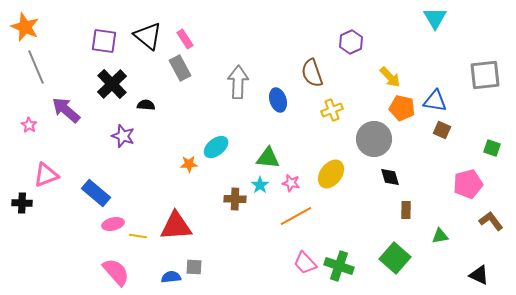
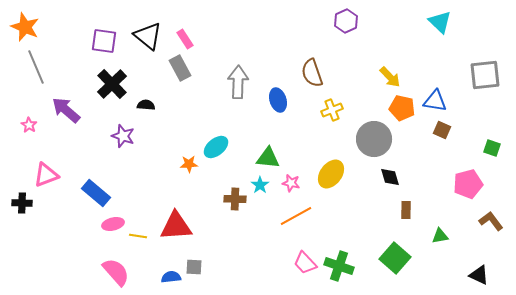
cyan triangle at (435, 18): moved 5 px right, 4 px down; rotated 15 degrees counterclockwise
purple hexagon at (351, 42): moved 5 px left, 21 px up
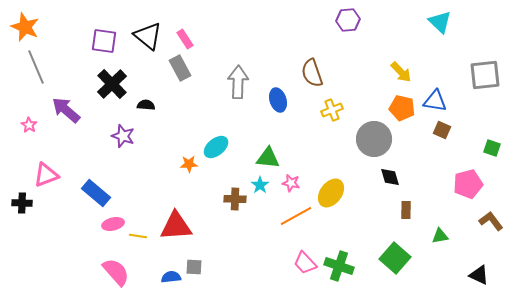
purple hexagon at (346, 21): moved 2 px right, 1 px up; rotated 20 degrees clockwise
yellow arrow at (390, 77): moved 11 px right, 5 px up
yellow ellipse at (331, 174): moved 19 px down
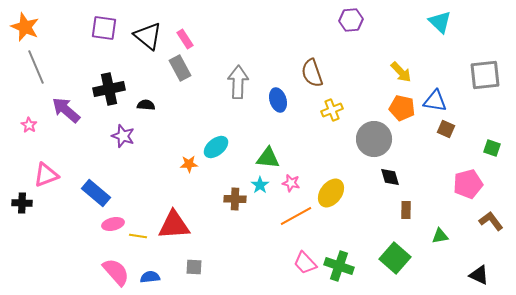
purple hexagon at (348, 20): moved 3 px right
purple square at (104, 41): moved 13 px up
black cross at (112, 84): moved 3 px left, 5 px down; rotated 32 degrees clockwise
brown square at (442, 130): moved 4 px right, 1 px up
red triangle at (176, 226): moved 2 px left, 1 px up
blue semicircle at (171, 277): moved 21 px left
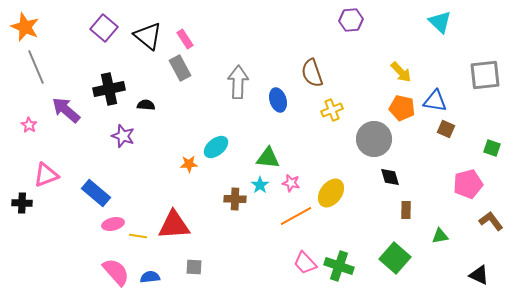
purple square at (104, 28): rotated 32 degrees clockwise
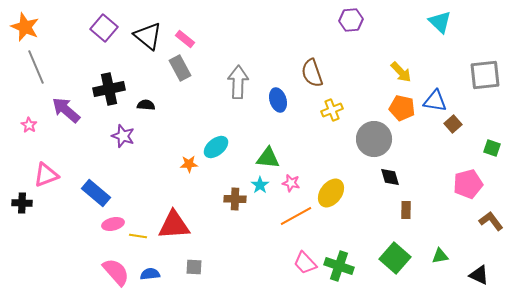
pink rectangle at (185, 39): rotated 18 degrees counterclockwise
brown square at (446, 129): moved 7 px right, 5 px up; rotated 24 degrees clockwise
green triangle at (440, 236): moved 20 px down
blue semicircle at (150, 277): moved 3 px up
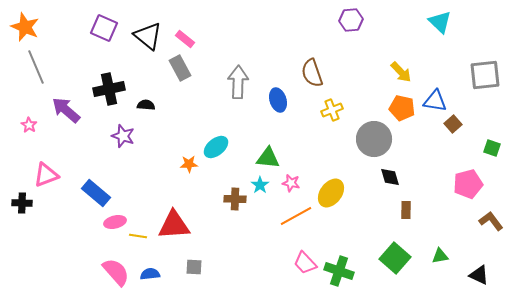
purple square at (104, 28): rotated 16 degrees counterclockwise
pink ellipse at (113, 224): moved 2 px right, 2 px up
green cross at (339, 266): moved 5 px down
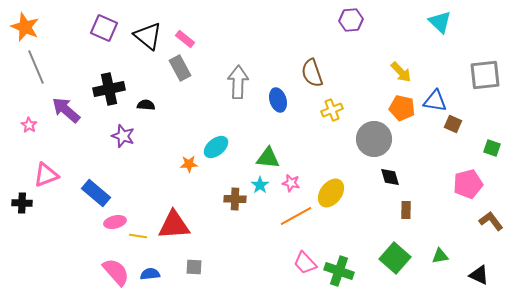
brown square at (453, 124): rotated 24 degrees counterclockwise
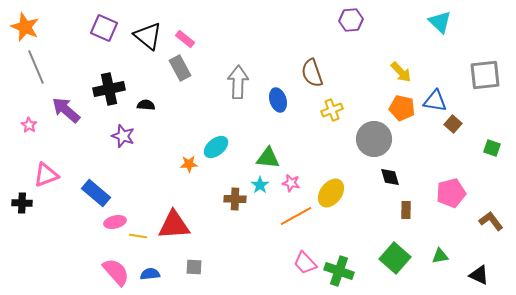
brown square at (453, 124): rotated 18 degrees clockwise
pink pentagon at (468, 184): moved 17 px left, 9 px down
